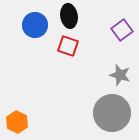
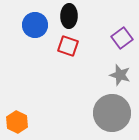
black ellipse: rotated 10 degrees clockwise
purple square: moved 8 px down
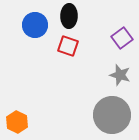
gray circle: moved 2 px down
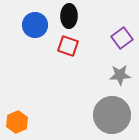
gray star: rotated 20 degrees counterclockwise
orange hexagon: rotated 10 degrees clockwise
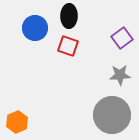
blue circle: moved 3 px down
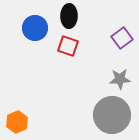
gray star: moved 4 px down
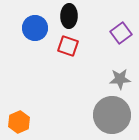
purple square: moved 1 px left, 5 px up
orange hexagon: moved 2 px right
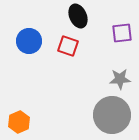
black ellipse: moved 9 px right; rotated 25 degrees counterclockwise
blue circle: moved 6 px left, 13 px down
purple square: moved 1 px right; rotated 30 degrees clockwise
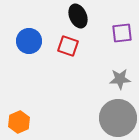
gray circle: moved 6 px right, 3 px down
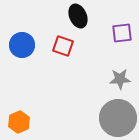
blue circle: moved 7 px left, 4 px down
red square: moved 5 px left
